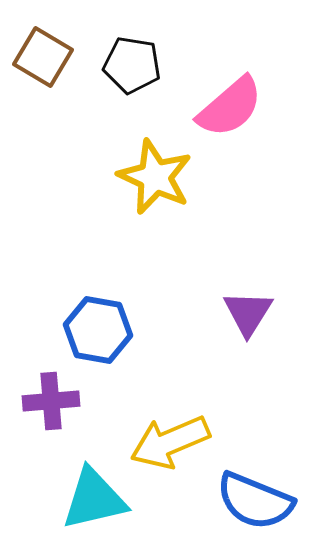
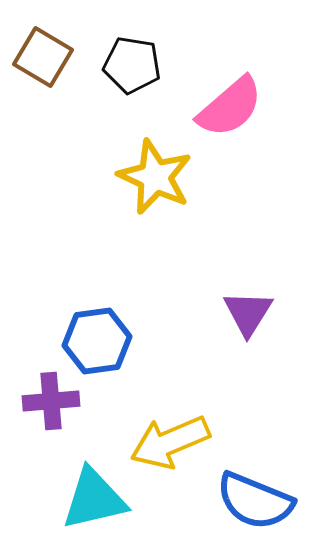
blue hexagon: moved 1 px left, 11 px down; rotated 18 degrees counterclockwise
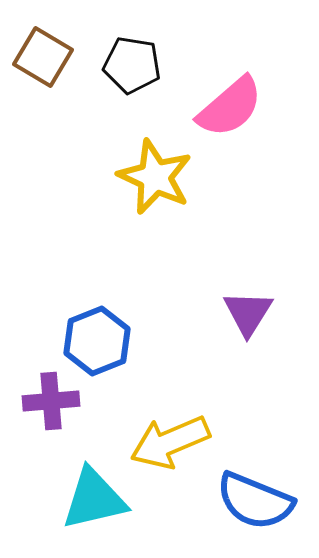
blue hexagon: rotated 14 degrees counterclockwise
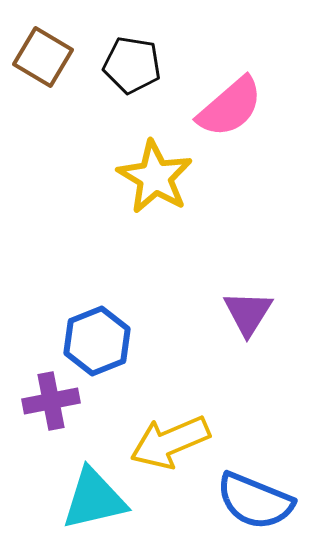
yellow star: rotated 6 degrees clockwise
purple cross: rotated 6 degrees counterclockwise
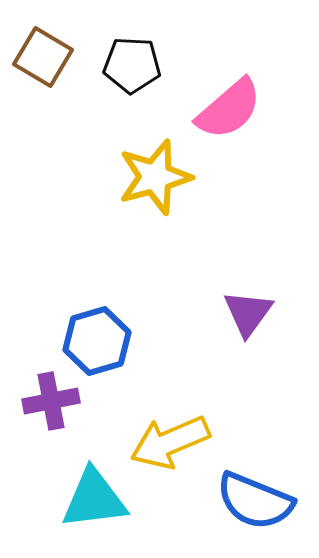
black pentagon: rotated 6 degrees counterclockwise
pink semicircle: moved 1 px left, 2 px down
yellow star: rotated 26 degrees clockwise
purple triangle: rotated 4 degrees clockwise
blue hexagon: rotated 6 degrees clockwise
cyan triangle: rotated 6 degrees clockwise
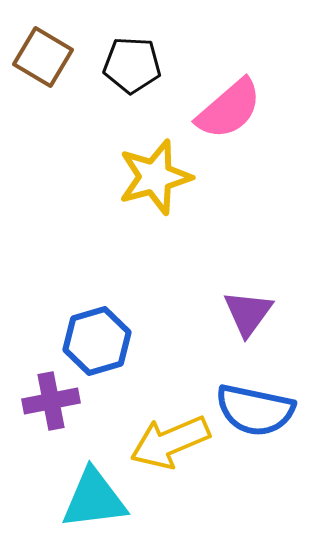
blue semicircle: moved 91 px up; rotated 10 degrees counterclockwise
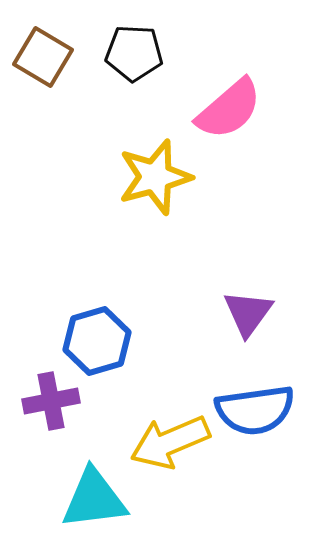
black pentagon: moved 2 px right, 12 px up
blue semicircle: rotated 20 degrees counterclockwise
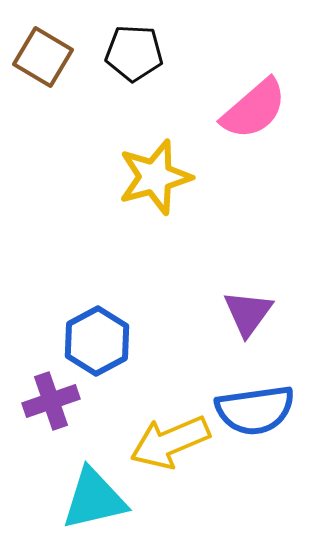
pink semicircle: moved 25 px right
blue hexagon: rotated 12 degrees counterclockwise
purple cross: rotated 8 degrees counterclockwise
cyan triangle: rotated 6 degrees counterclockwise
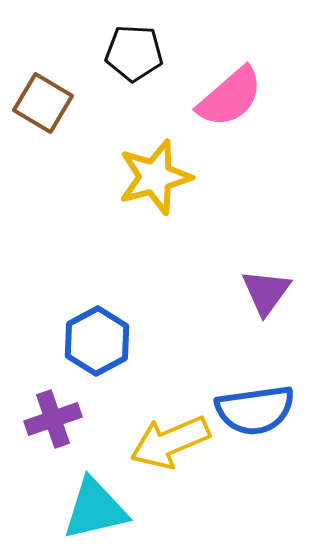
brown square: moved 46 px down
pink semicircle: moved 24 px left, 12 px up
purple triangle: moved 18 px right, 21 px up
purple cross: moved 2 px right, 18 px down
cyan triangle: moved 1 px right, 10 px down
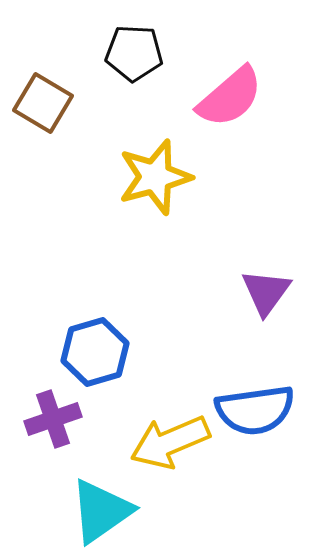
blue hexagon: moved 2 px left, 11 px down; rotated 12 degrees clockwise
cyan triangle: moved 6 px right, 2 px down; rotated 22 degrees counterclockwise
